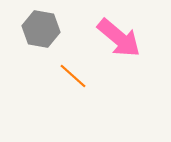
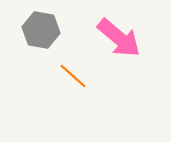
gray hexagon: moved 1 px down
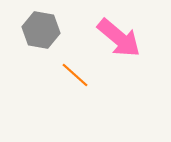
orange line: moved 2 px right, 1 px up
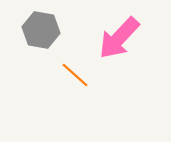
pink arrow: rotated 93 degrees clockwise
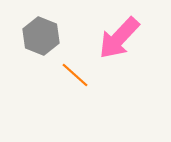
gray hexagon: moved 6 px down; rotated 12 degrees clockwise
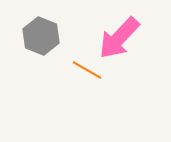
orange line: moved 12 px right, 5 px up; rotated 12 degrees counterclockwise
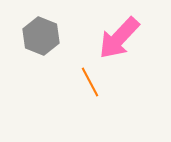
orange line: moved 3 px right, 12 px down; rotated 32 degrees clockwise
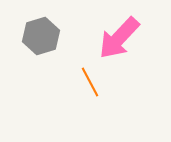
gray hexagon: rotated 21 degrees clockwise
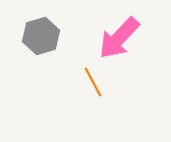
orange line: moved 3 px right
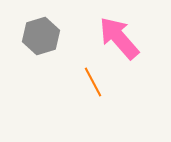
pink arrow: rotated 96 degrees clockwise
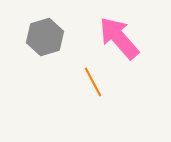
gray hexagon: moved 4 px right, 1 px down
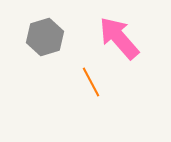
orange line: moved 2 px left
